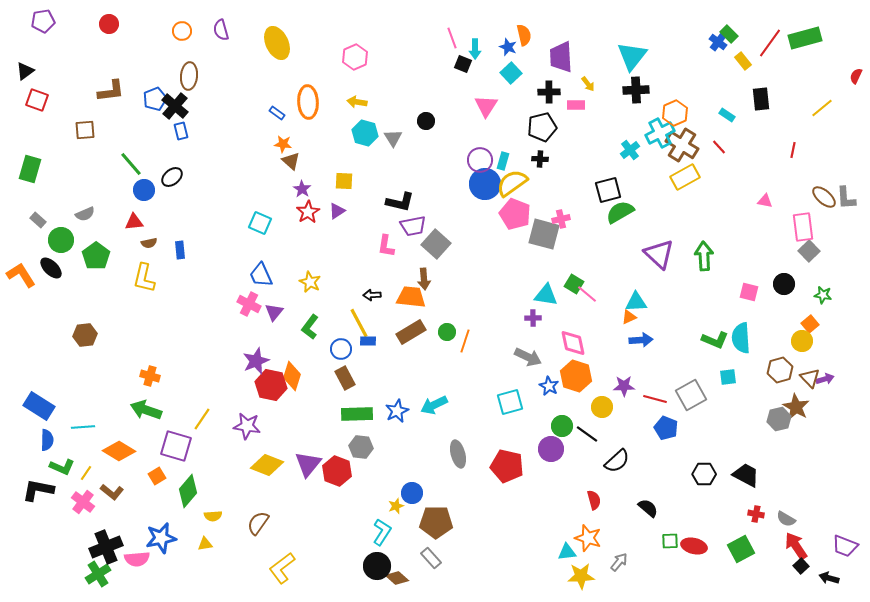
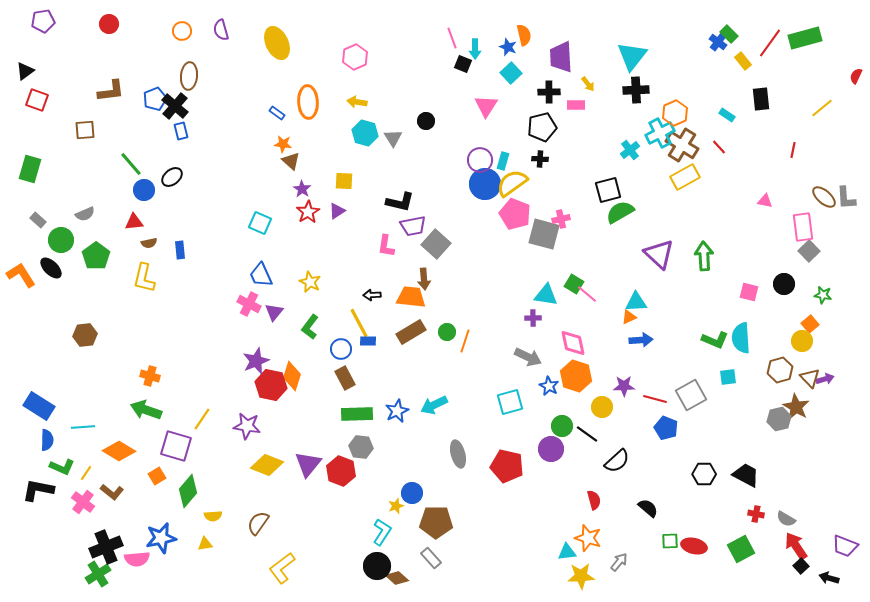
red hexagon at (337, 471): moved 4 px right
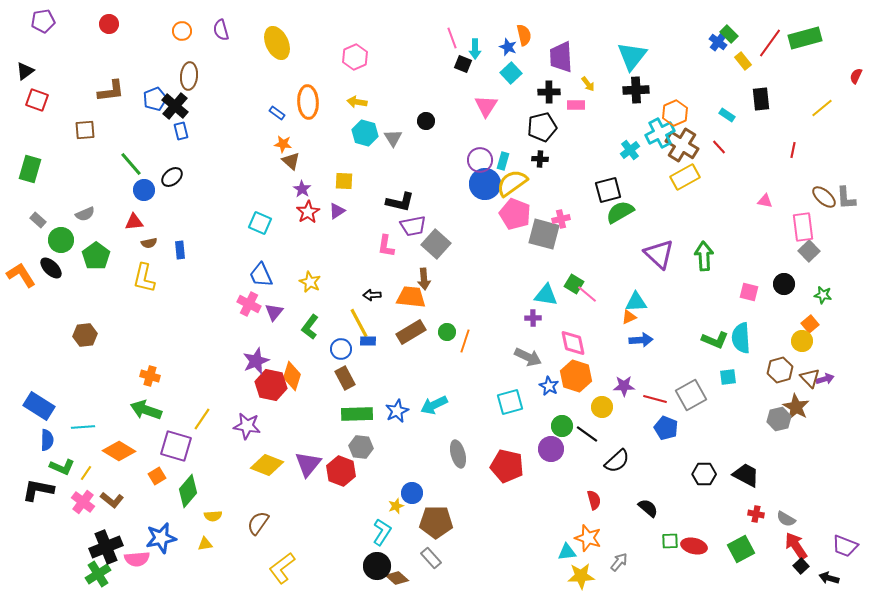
brown L-shape at (112, 492): moved 8 px down
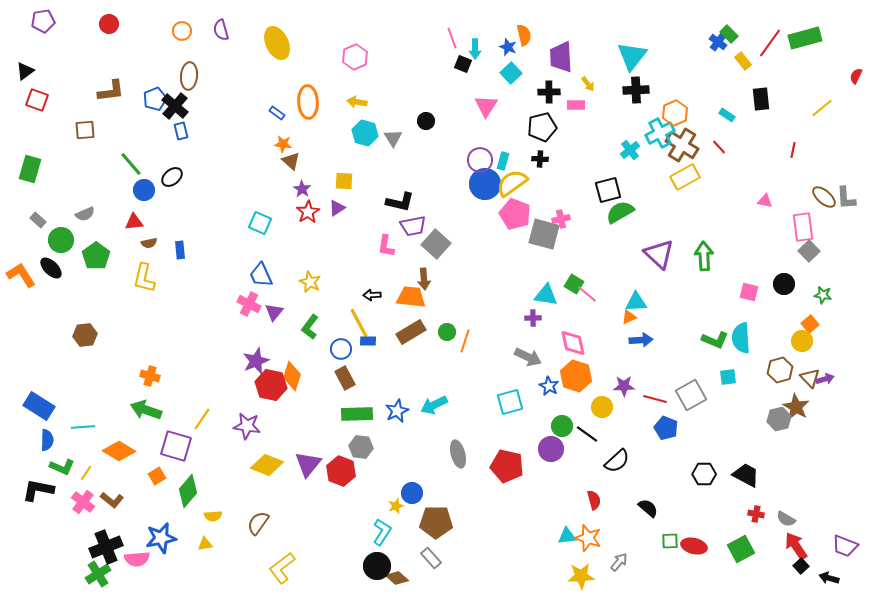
purple triangle at (337, 211): moved 3 px up
cyan triangle at (567, 552): moved 16 px up
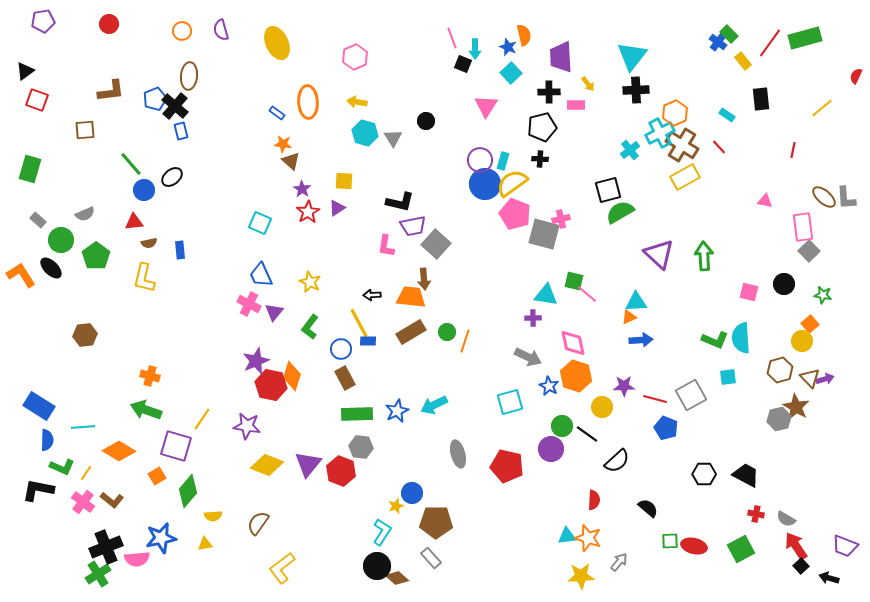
green square at (574, 284): moved 3 px up; rotated 18 degrees counterclockwise
red semicircle at (594, 500): rotated 18 degrees clockwise
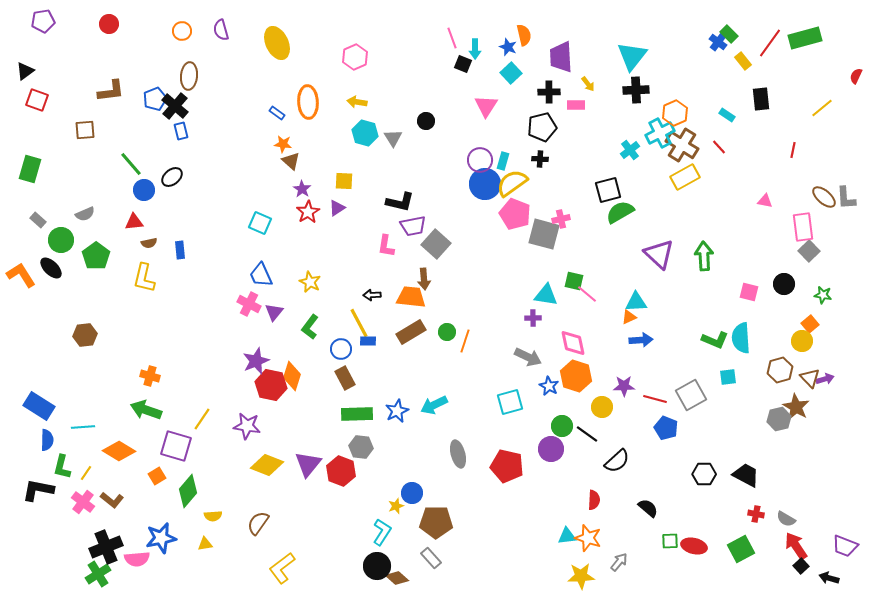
green L-shape at (62, 467): rotated 80 degrees clockwise
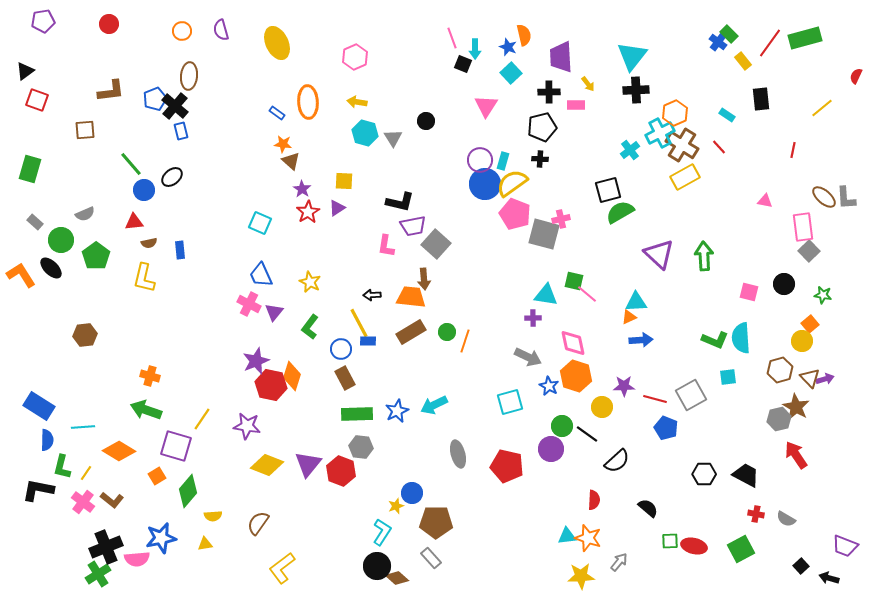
gray rectangle at (38, 220): moved 3 px left, 2 px down
red arrow at (796, 546): moved 91 px up
